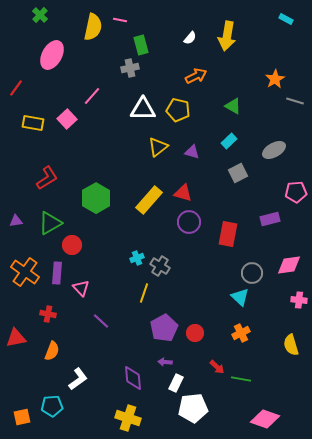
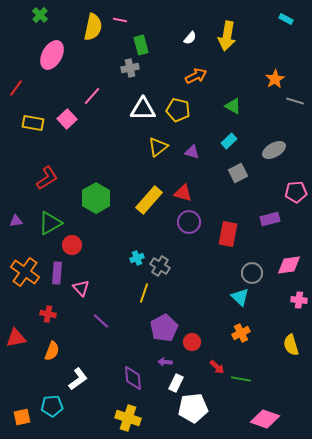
red circle at (195, 333): moved 3 px left, 9 px down
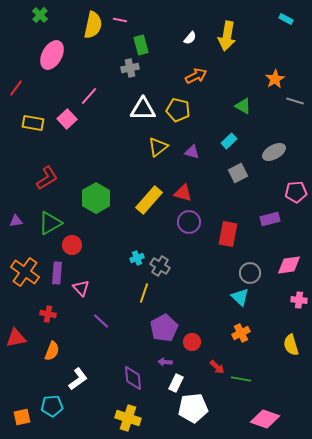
yellow semicircle at (93, 27): moved 2 px up
pink line at (92, 96): moved 3 px left
green triangle at (233, 106): moved 10 px right
gray ellipse at (274, 150): moved 2 px down
gray circle at (252, 273): moved 2 px left
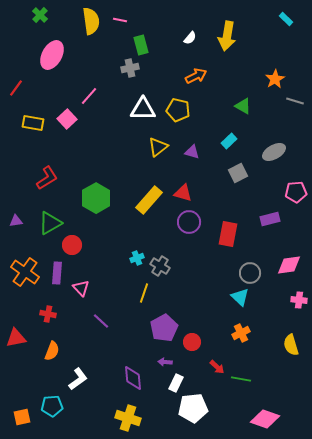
cyan rectangle at (286, 19): rotated 16 degrees clockwise
yellow semicircle at (93, 25): moved 2 px left, 4 px up; rotated 20 degrees counterclockwise
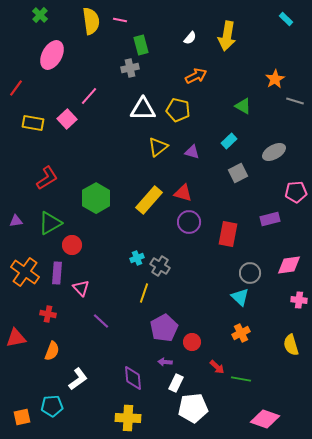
yellow cross at (128, 418): rotated 15 degrees counterclockwise
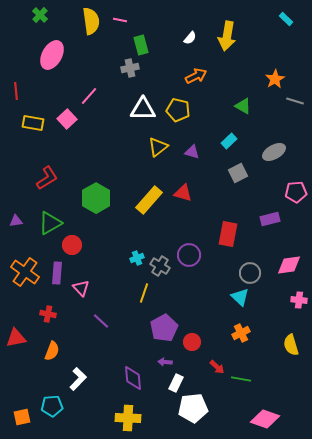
red line at (16, 88): moved 3 px down; rotated 42 degrees counterclockwise
purple circle at (189, 222): moved 33 px down
white L-shape at (78, 379): rotated 10 degrees counterclockwise
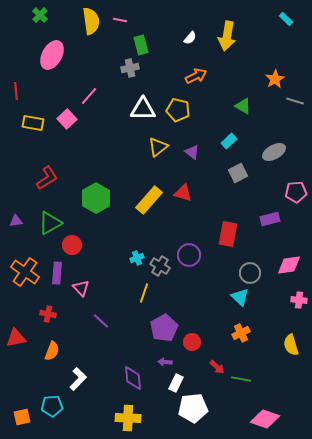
purple triangle at (192, 152): rotated 21 degrees clockwise
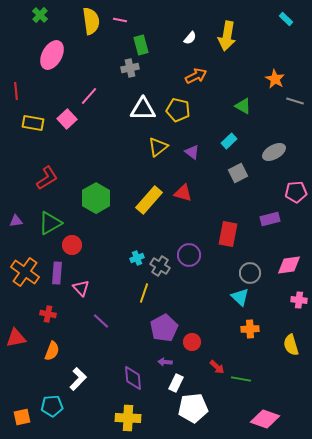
orange star at (275, 79): rotated 12 degrees counterclockwise
orange cross at (241, 333): moved 9 px right, 4 px up; rotated 24 degrees clockwise
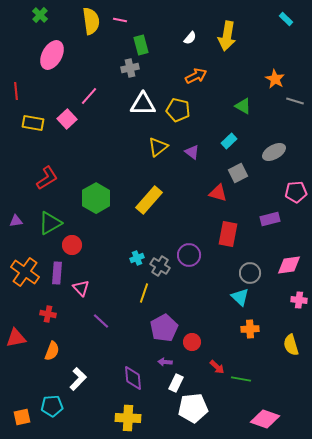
white triangle at (143, 109): moved 5 px up
red triangle at (183, 193): moved 35 px right
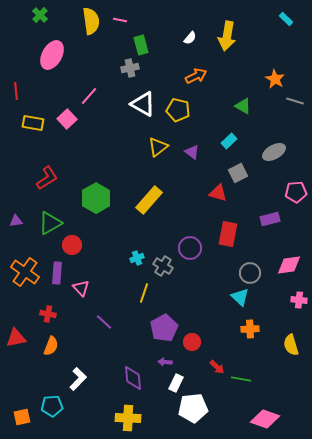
white triangle at (143, 104): rotated 28 degrees clockwise
purple circle at (189, 255): moved 1 px right, 7 px up
gray cross at (160, 266): moved 3 px right
purple line at (101, 321): moved 3 px right, 1 px down
orange semicircle at (52, 351): moved 1 px left, 5 px up
